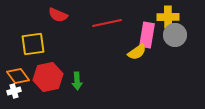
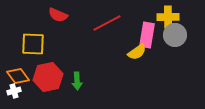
red line: rotated 16 degrees counterclockwise
yellow square: rotated 10 degrees clockwise
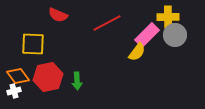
pink rectangle: rotated 35 degrees clockwise
yellow semicircle: rotated 18 degrees counterclockwise
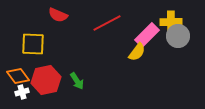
yellow cross: moved 3 px right, 5 px down
gray circle: moved 3 px right, 1 px down
red hexagon: moved 2 px left, 3 px down
green arrow: rotated 30 degrees counterclockwise
white cross: moved 8 px right, 1 px down
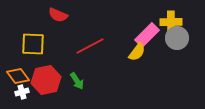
red line: moved 17 px left, 23 px down
gray circle: moved 1 px left, 2 px down
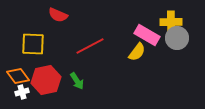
pink rectangle: rotated 75 degrees clockwise
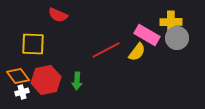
red line: moved 16 px right, 4 px down
green arrow: rotated 36 degrees clockwise
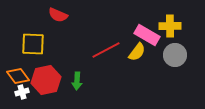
yellow cross: moved 1 px left, 4 px down
gray circle: moved 2 px left, 17 px down
